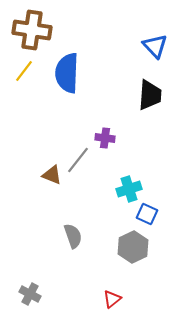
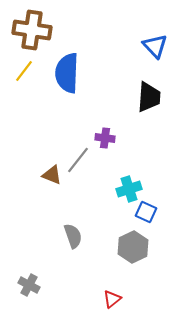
black trapezoid: moved 1 px left, 2 px down
blue square: moved 1 px left, 2 px up
gray cross: moved 1 px left, 9 px up
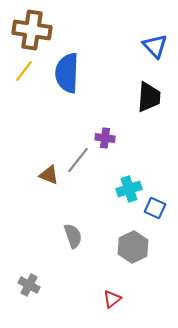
brown triangle: moved 3 px left
blue square: moved 9 px right, 4 px up
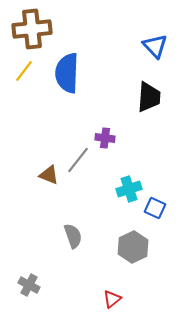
brown cross: moved 1 px up; rotated 15 degrees counterclockwise
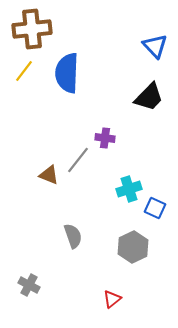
black trapezoid: rotated 40 degrees clockwise
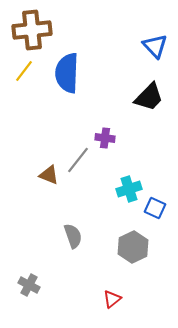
brown cross: moved 1 px down
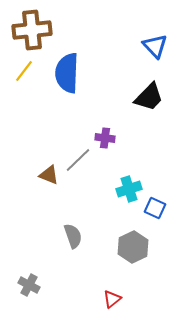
gray line: rotated 8 degrees clockwise
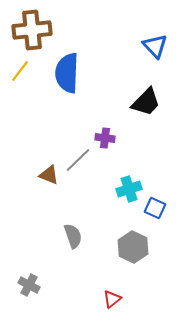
yellow line: moved 4 px left
black trapezoid: moved 3 px left, 5 px down
gray hexagon: rotated 8 degrees counterclockwise
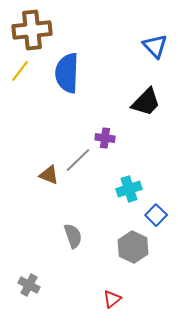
blue square: moved 1 px right, 7 px down; rotated 20 degrees clockwise
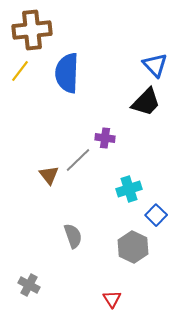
blue triangle: moved 19 px down
brown triangle: rotated 30 degrees clockwise
red triangle: rotated 24 degrees counterclockwise
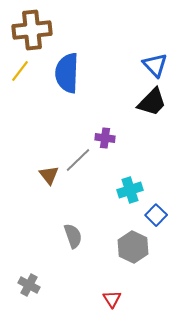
black trapezoid: moved 6 px right
cyan cross: moved 1 px right, 1 px down
